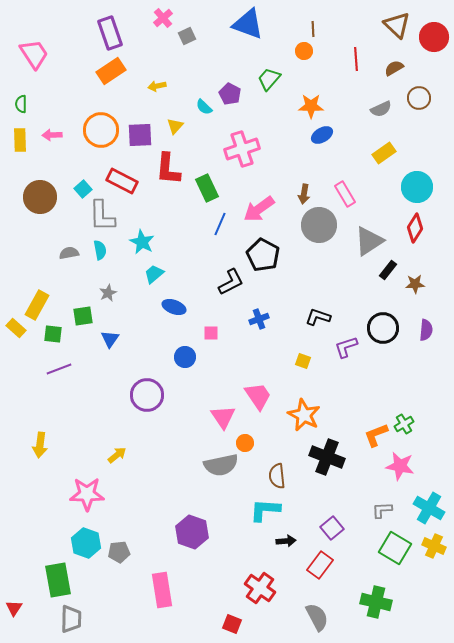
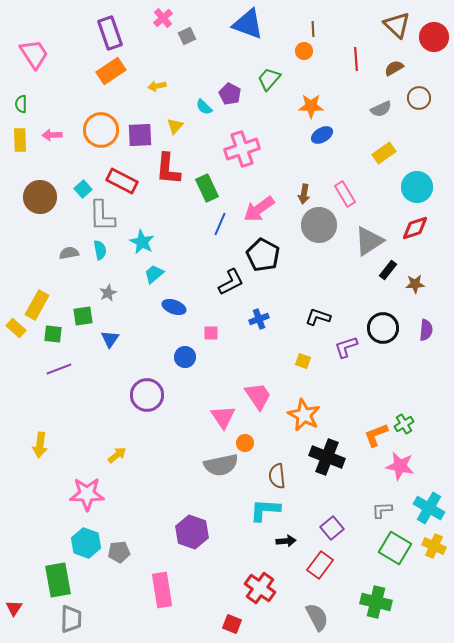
red diamond at (415, 228): rotated 40 degrees clockwise
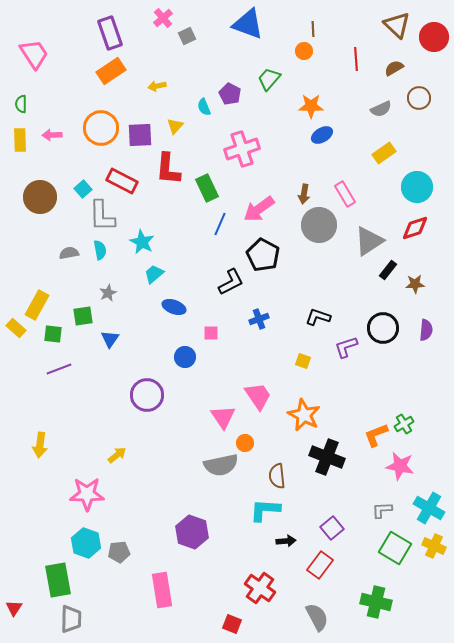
cyan semicircle at (204, 107): rotated 24 degrees clockwise
orange circle at (101, 130): moved 2 px up
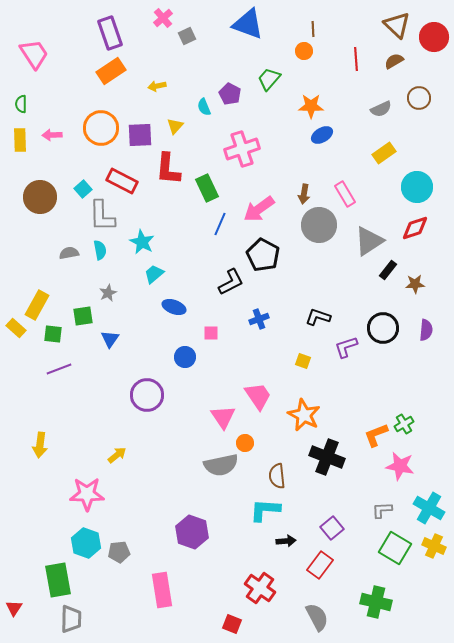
brown semicircle at (394, 68): moved 7 px up
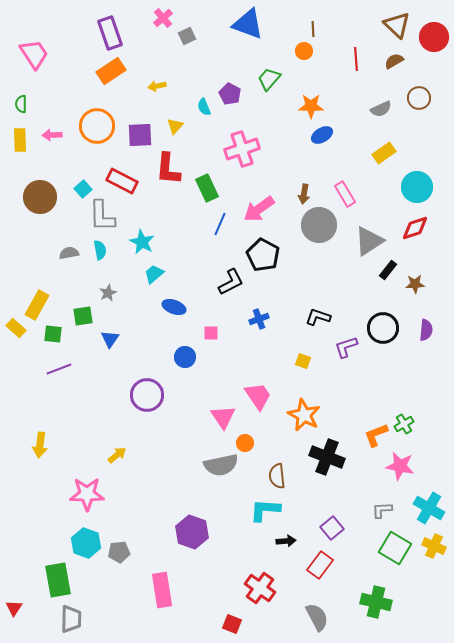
orange circle at (101, 128): moved 4 px left, 2 px up
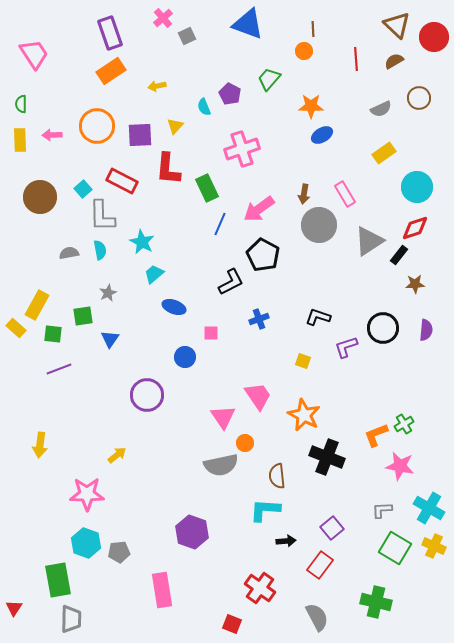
black rectangle at (388, 270): moved 11 px right, 15 px up
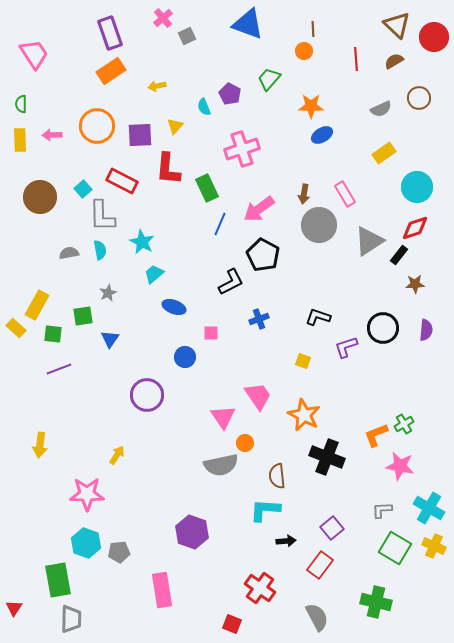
yellow arrow at (117, 455): rotated 18 degrees counterclockwise
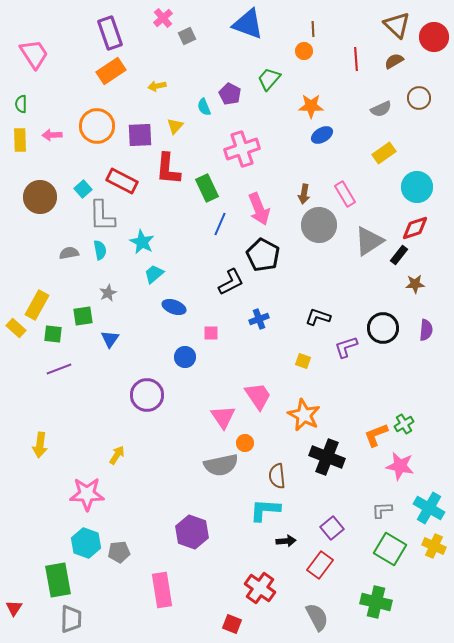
pink arrow at (259, 209): rotated 76 degrees counterclockwise
green square at (395, 548): moved 5 px left, 1 px down
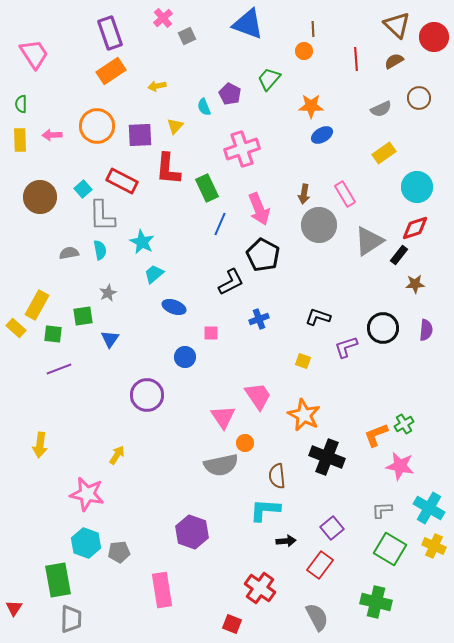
pink star at (87, 494): rotated 12 degrees clockwise
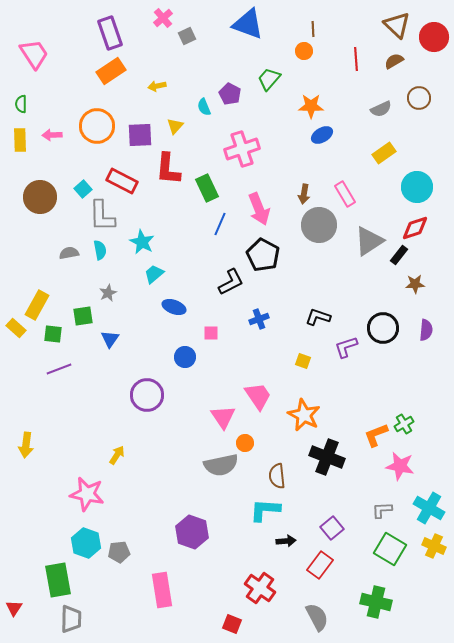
yellow arrow at (40, 445): moved 14 px left
